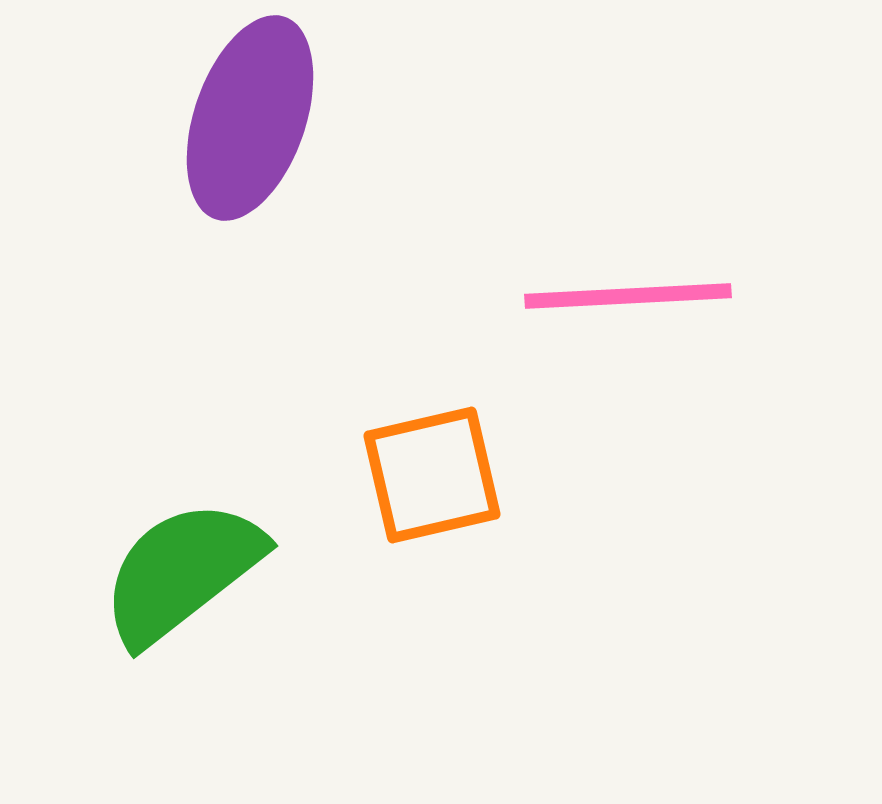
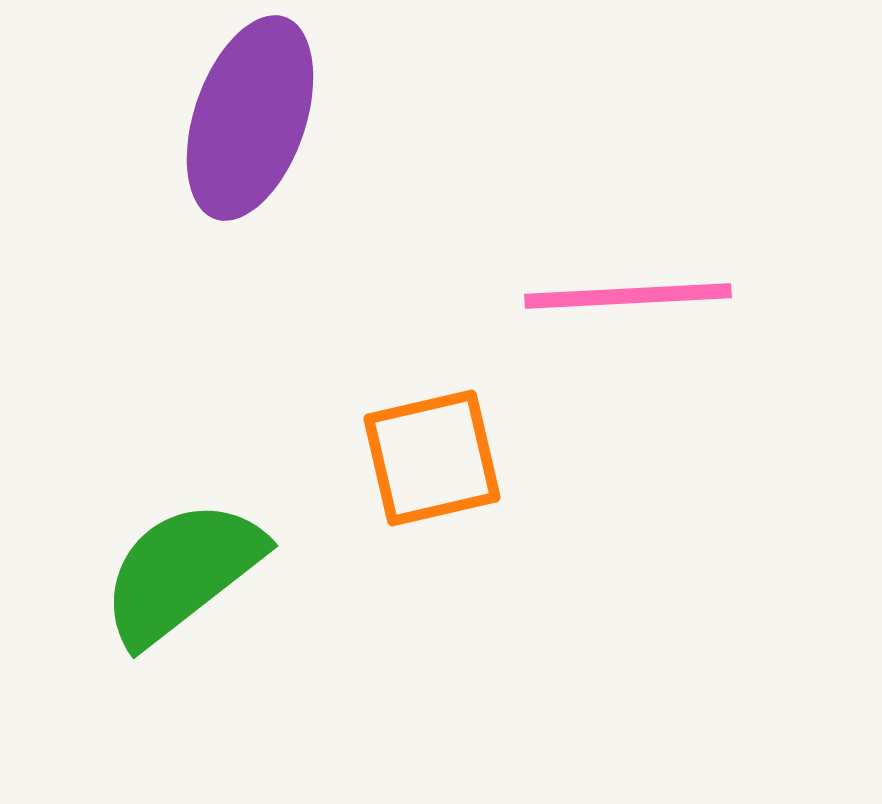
orange square: moved 17 px up
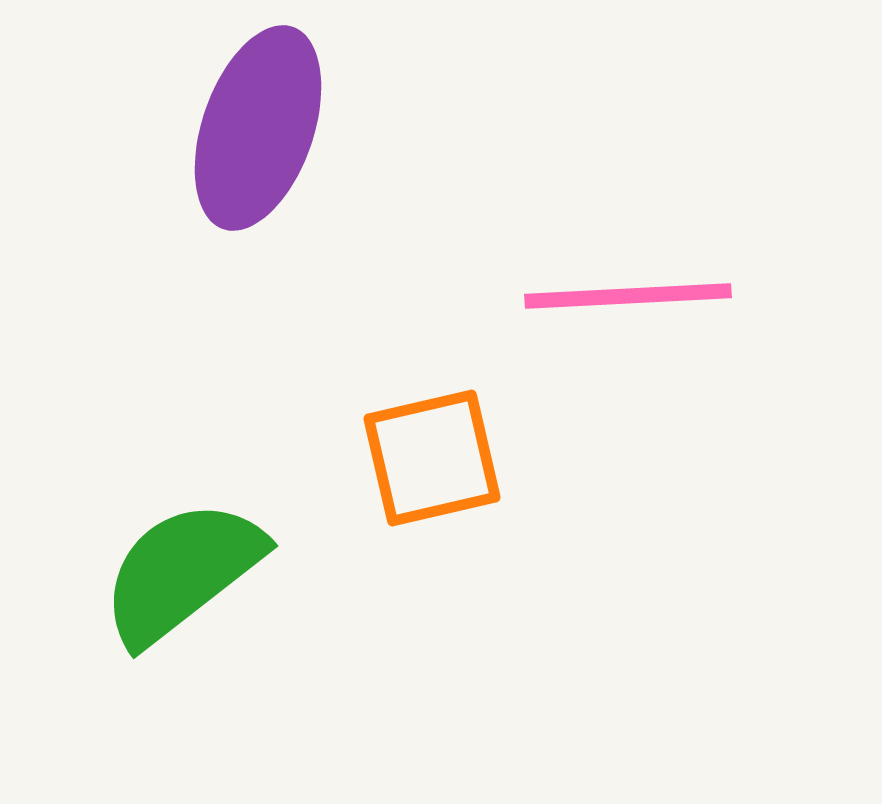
purple ellipse: moved 8 px right, 10 px down
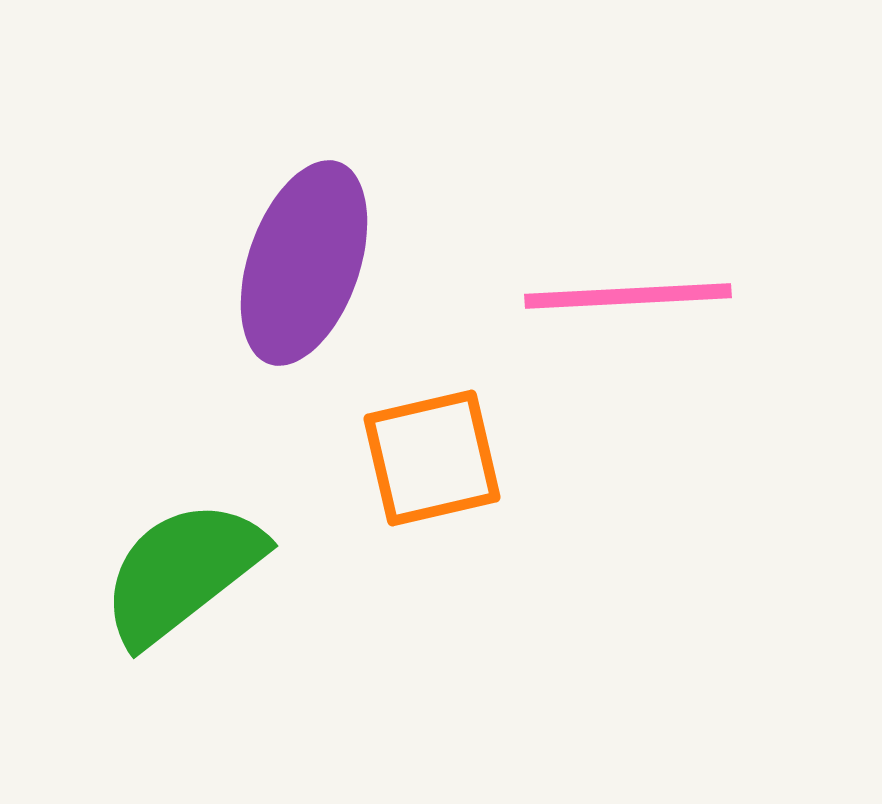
purple ellipse: moved 46 px right, 135 px down
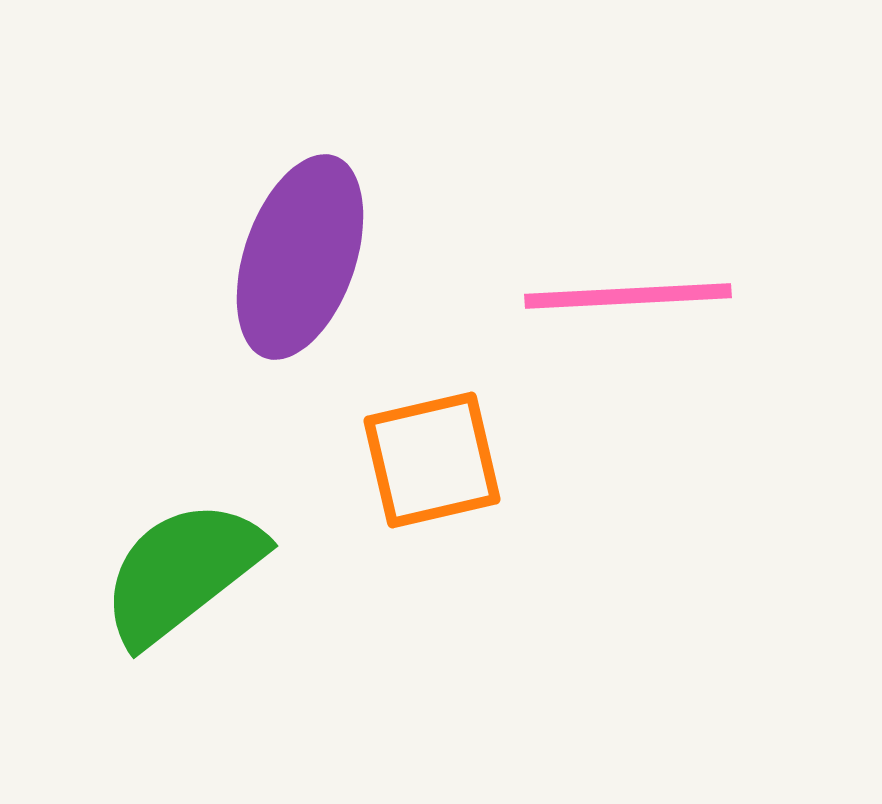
purple ellipse: moved 4 px left, 6 px up
orange square: moved 2 px down
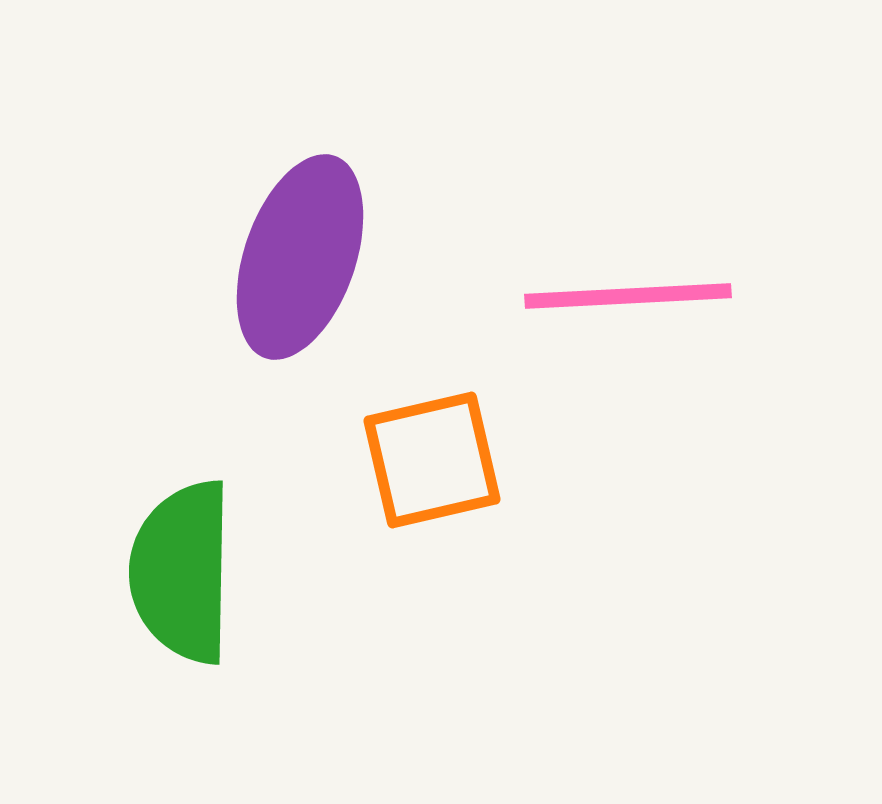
green semicircle: rotated 51 degrees counterclockwise
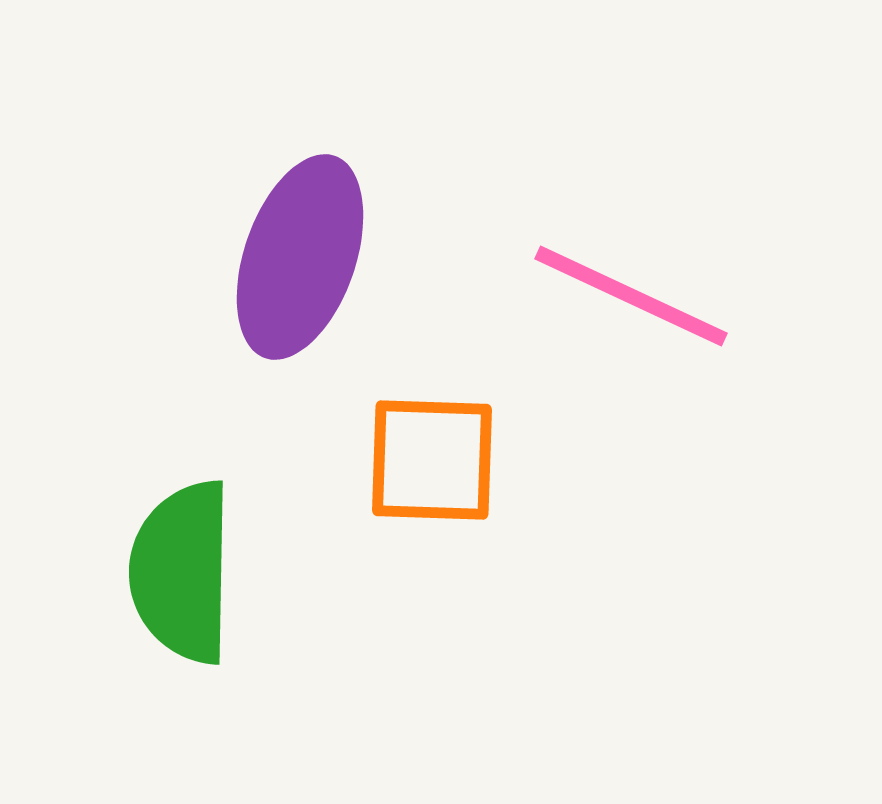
pink line: moved 3 px right; rotated 28 degrees clockwise
orange square: rotated 15 degrees clockwise
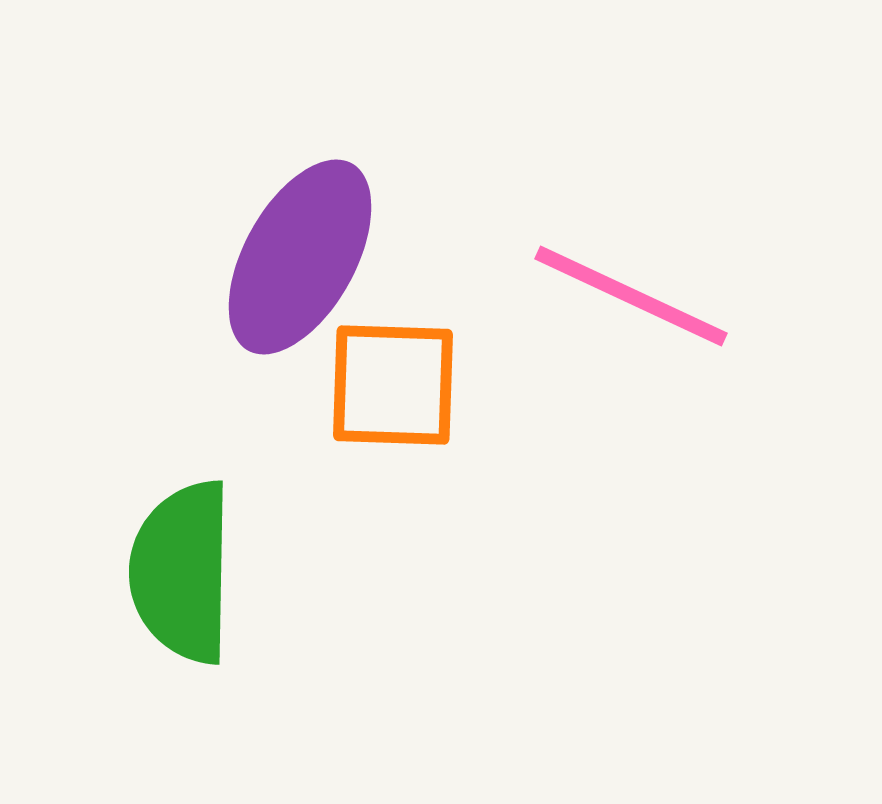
purple ellipse: rotated 10 degrees clockwise
orange square: moved 39 px left, 75 px up
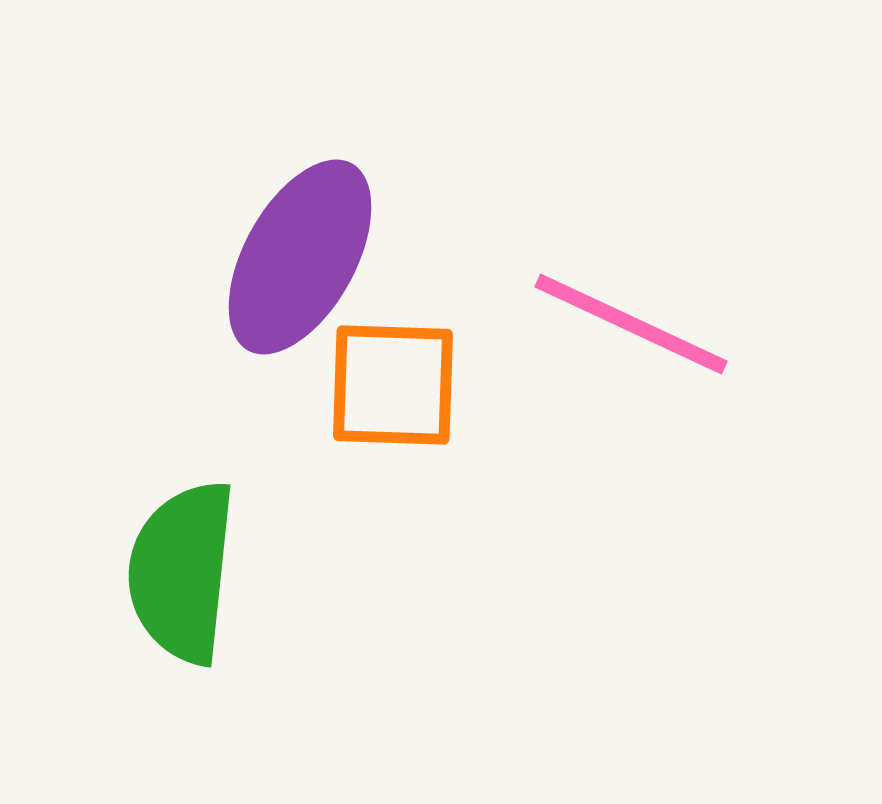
pink line: moved 28 px down
green semicircle: rotated 5 degrees clockwise
